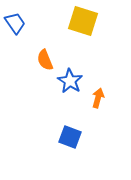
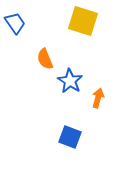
orange semicircle: moved 1 px up
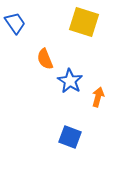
yellow square: moved 1 px right, 1 px down
orange arrow: moved 1 px up
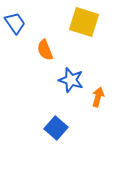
orange semicircle: moved 9 px up
blue star: moved 1 px right, 1 px up; rotated 15 degrees counterclockwise
blue square: moved 14 px left, 9 px up; rotated 20 degrees clockwise
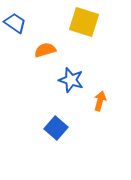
blue trapezoid: rotated 20 degrees counterclockwise
orange semicircle: rotated 95 degrees clockwise
orange arrow: moved 2 px right, 4 px down
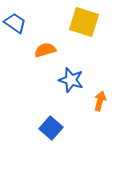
blue square: moved 5 px left
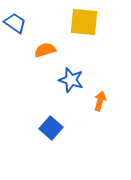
yellow square: rotated 12 degrees counterclockwise
